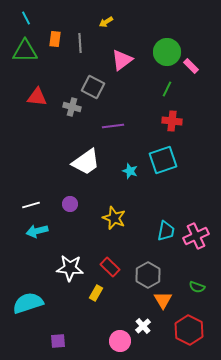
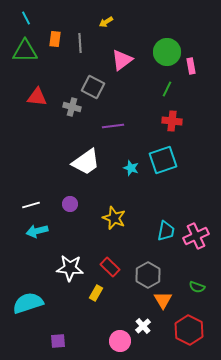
pink rectangle: rotated 35 degrees clockwise
cyan star: moved 1 px right, 3 px up
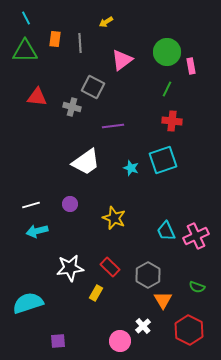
cyan trapezoid: rotated 145 degrees clockwise
white star: rotated 12 degrees counterclockwise
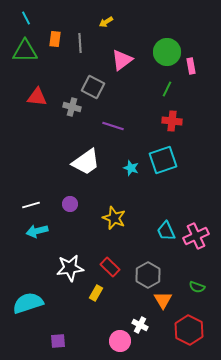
purple line: rotated 25 degrees clockwise
white cross: moved 3 px left, 1 px up; rotated 21 degrees counterclockwise
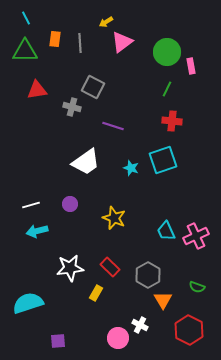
pink triangle: moved 18 px up
red triangle: moved 7 px up; rotated 15 degrees counterclockwise
pink circle: moved 2 px left, 3 px up
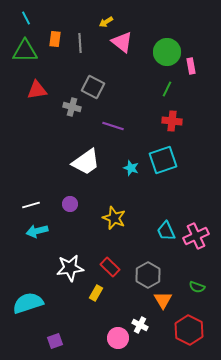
pink triangle: rotated 45 degrees counterclockwise
purple square: moved 3 px left; rotated 14 degrees counterclockwise
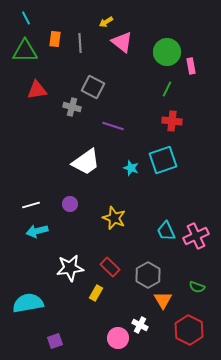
cyan semicircle: rotated 8 degrees clockwise
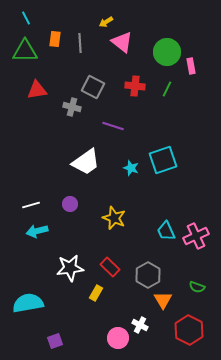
red cross: moved 37 px left, 35 px up
